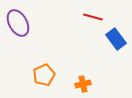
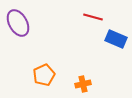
blue rectangle: rotated 30 degrees counterclockwise
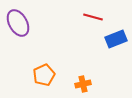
blue rectangle: rotated 45 degrees counterclockwise
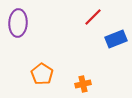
red line: rotated 60 degrees counterclockwise
purple ellipse: rotated 32 degrees clockwise
orange pentagon: moved 2 px left, 1 px up; rotated 15 degrees counterclockwise
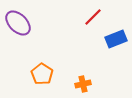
purple ellipse: rotated 48 degrees counterclockwise
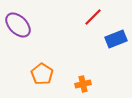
purple ellipse: moved 2 px down
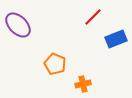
orange pentagon: moved 13 px right, 10 px up; rotated 10 degrees counterclockwise
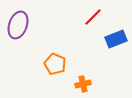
purple ellipse: rotated 64 degrees clockwise
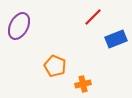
purple ellipse: moved 1 px right, 1 px down; rotated 8 degrees clockwise
orange pentagon: moved 2 px down
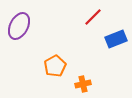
orange pentagon: rotated 20 degrees clockwise
